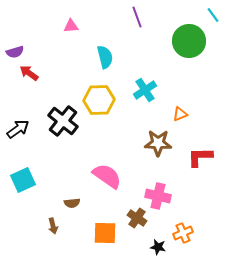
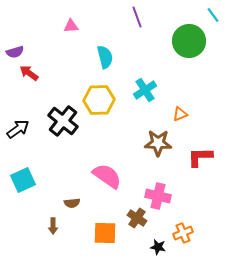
brown arrow: rotated 14 degrees clockwise
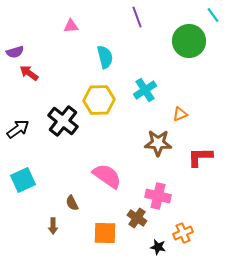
brown semicircle: rotated 70 degrees clockwise
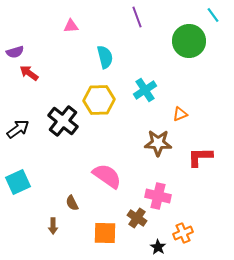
cyan square: moved 5 px left, 2 px down
black star: rotated 21 degrees clockwise
